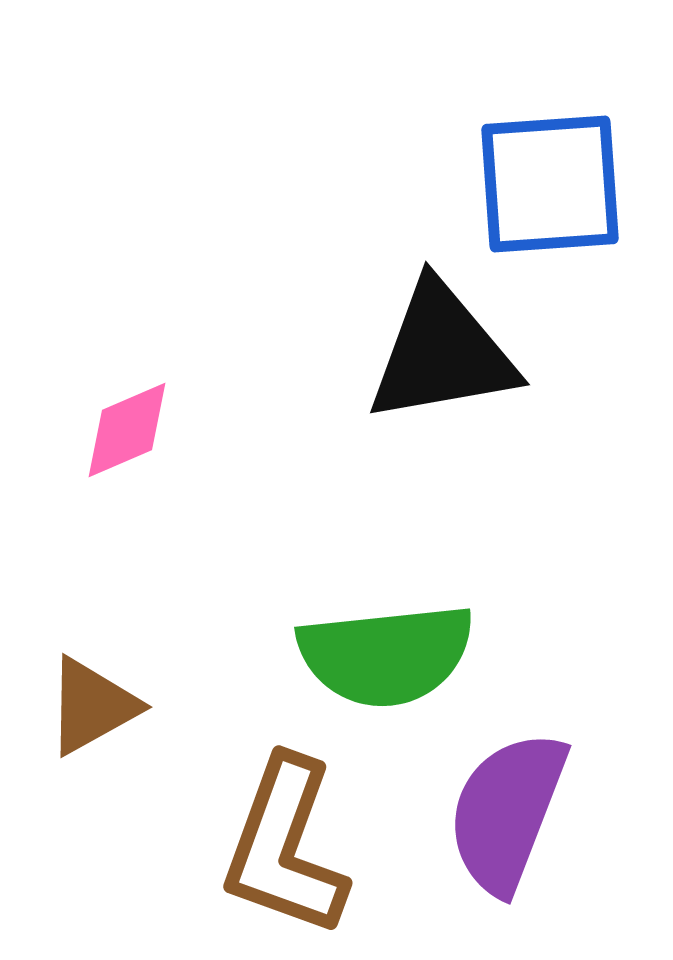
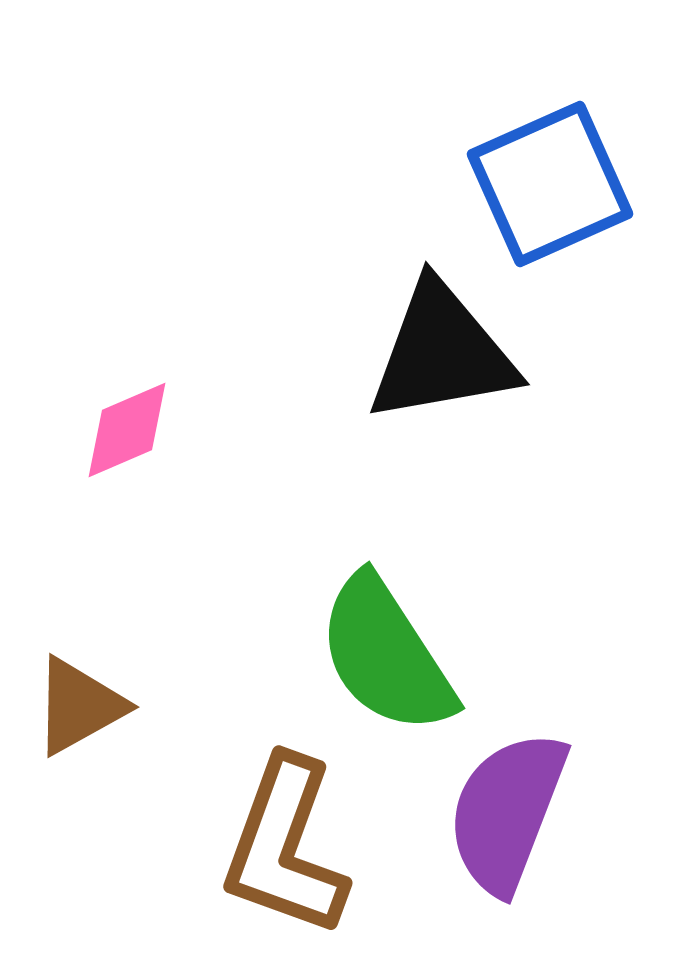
blue square: rotated 20 degrees counterclockwise
green semicircle: rotated 63 degrees clockwise
brown triangle: moved 13 px left
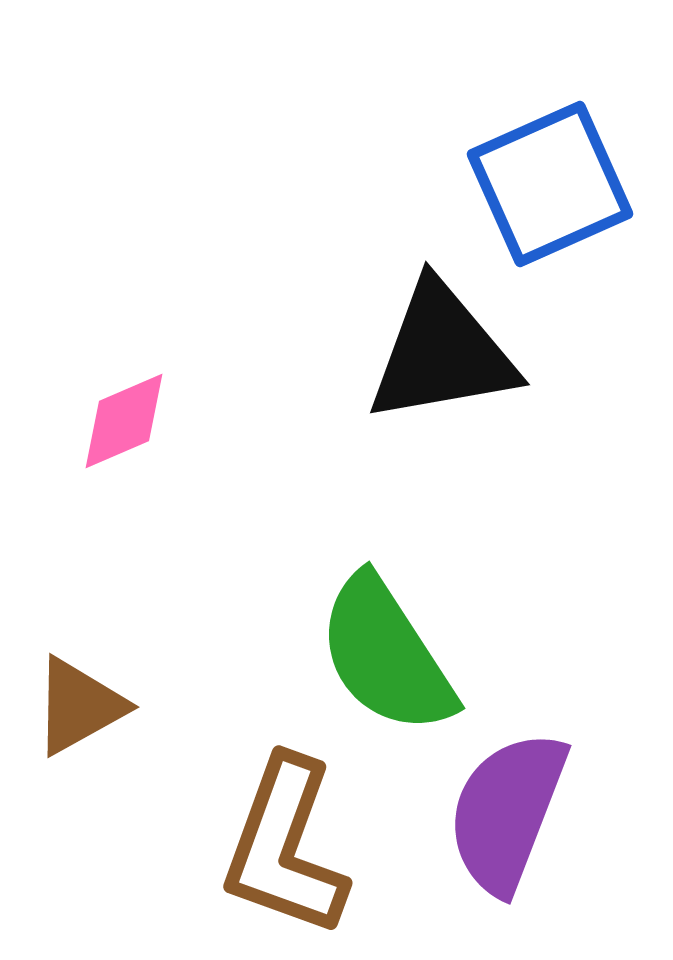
pink diamond: moved 3 px left, 9 px up
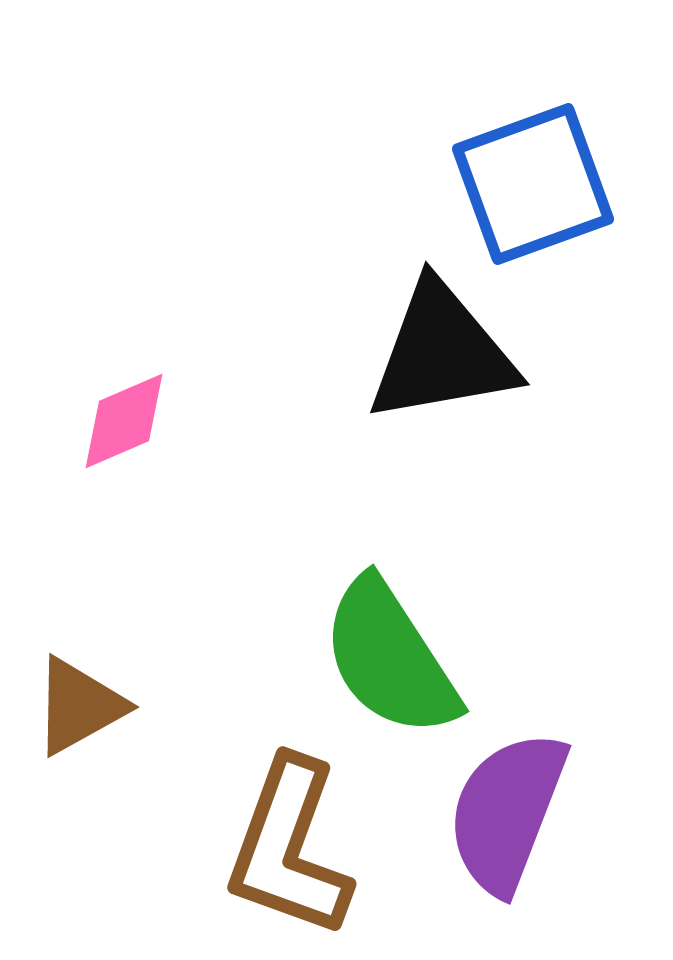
blue square: moved 17 px left; rotated 4 degrees clockwise
green semicircle: moved 4 px right, 3 px down
brown L-shape: moved 4 px right, 1 px down
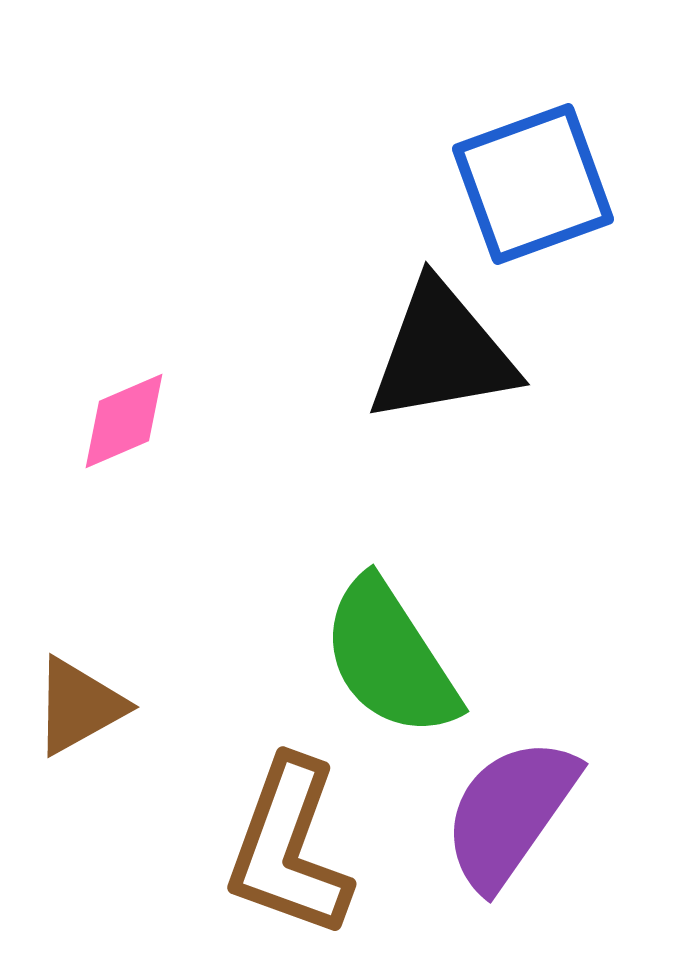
purple semicircle: moved 3 px right, 1 px down; rotated 14 degrees clockwise
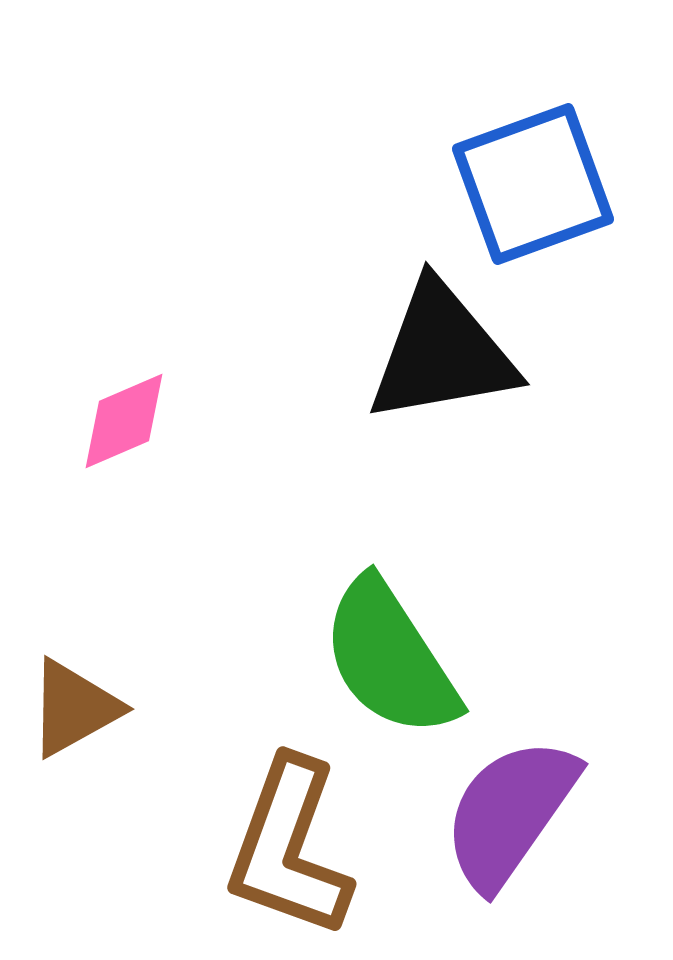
brown triangle: moved 5 px left, 2 px down
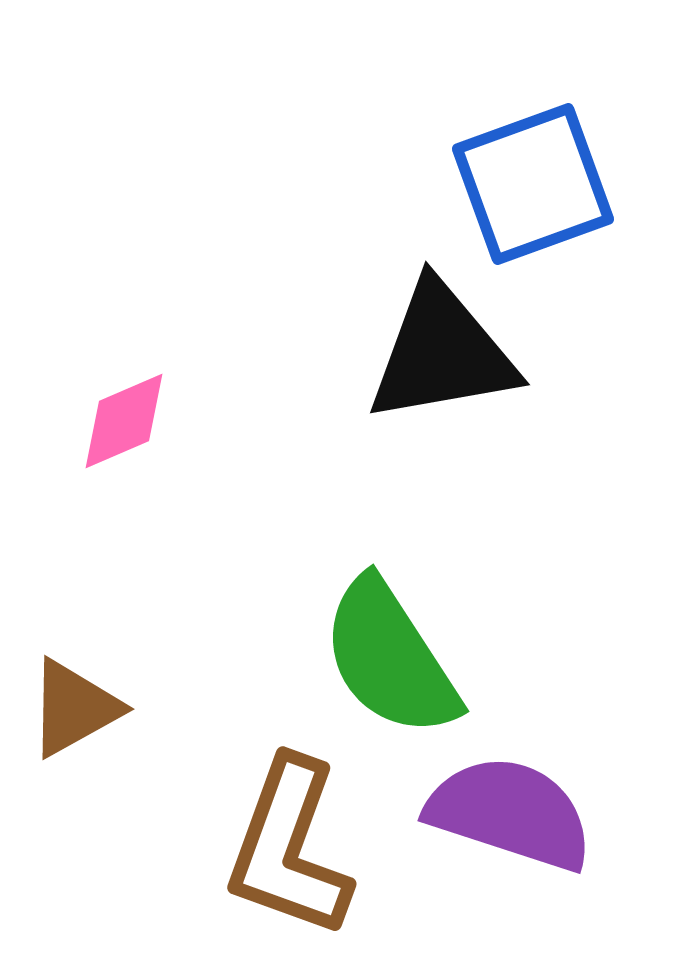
purple semicircle: rotated 73 degrees clockwise
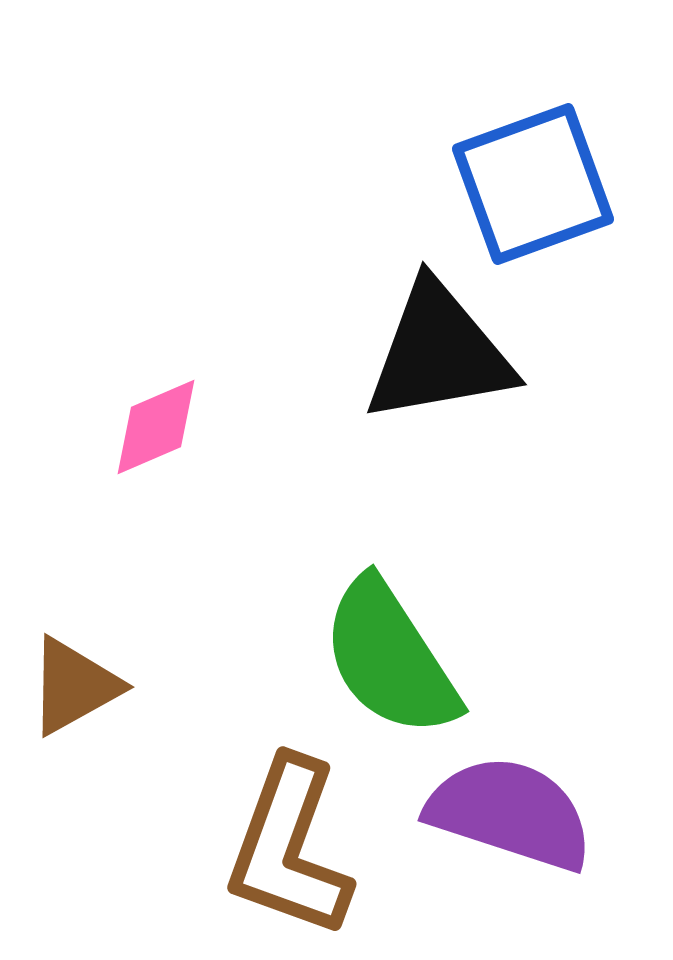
black triangle: moved 3 px left
pink diamond: moved 32 px right, 6 px down
brown triangle: moved 22 px up
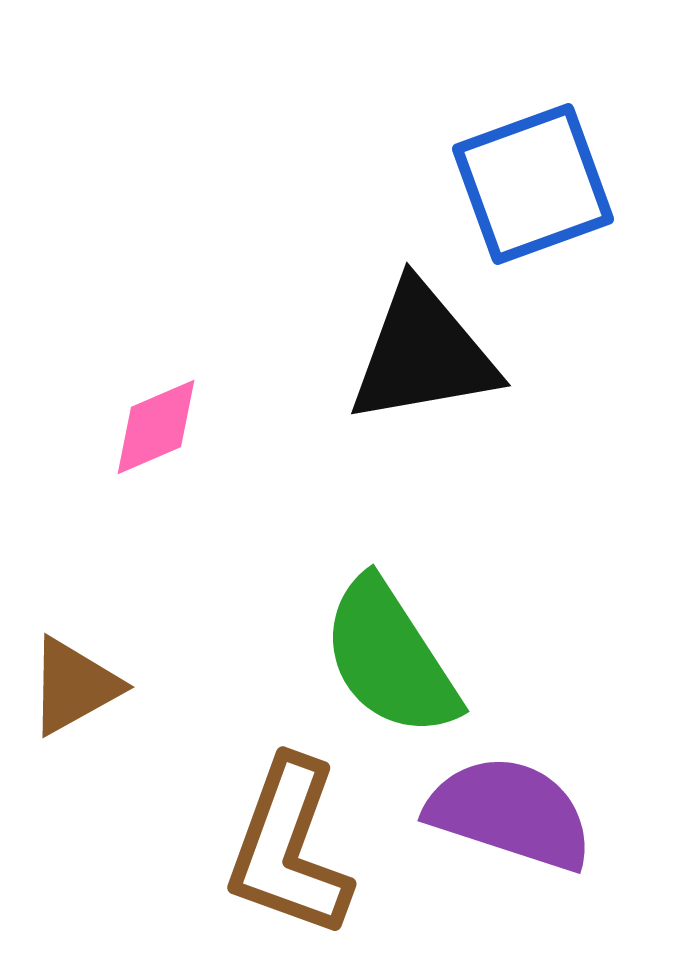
black triangle: moved 16 px left, 1 px down
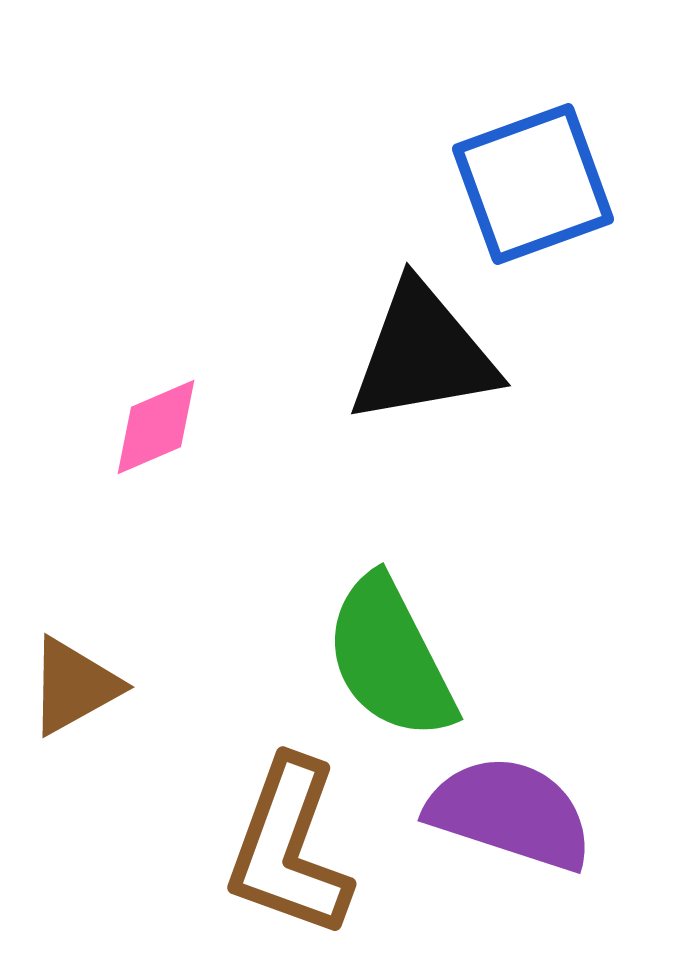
green semicircle: rotated 6 degrees clockwise
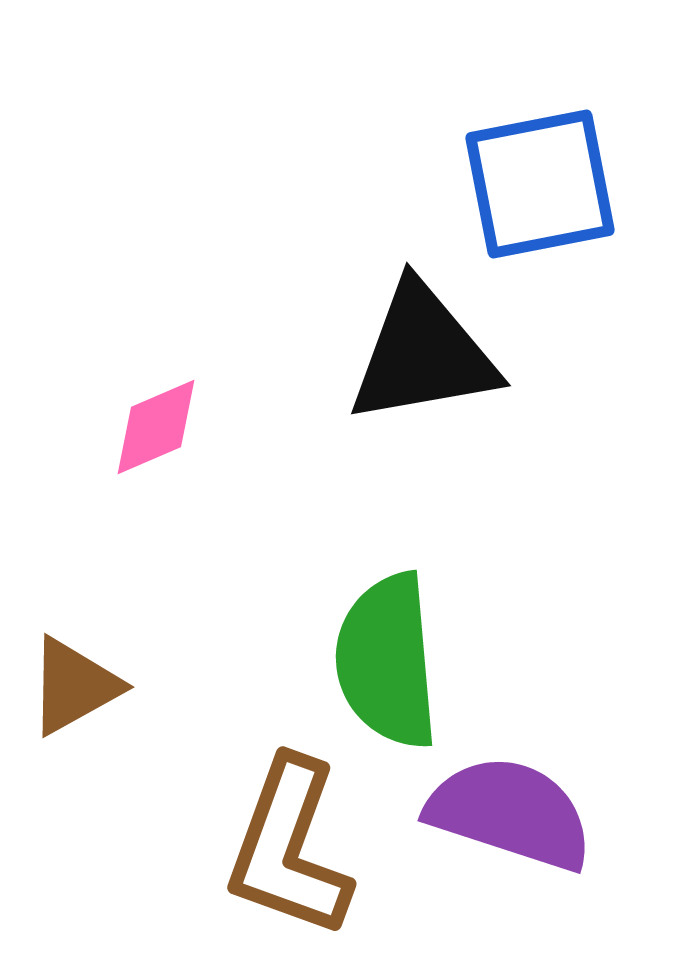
blue square: moved 7 px right; rotated 9 degrees clockwise
green semicircle: moved 3 px left, 3 px down; rotated 22 degrees clockwise
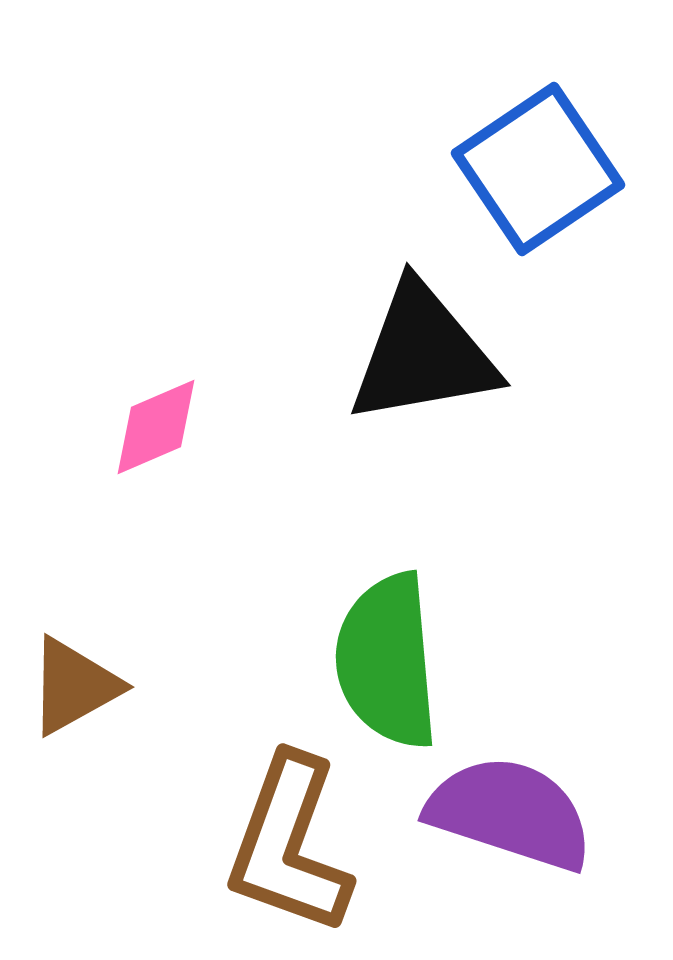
blue square: moved 2 px left, 15 px up; rotated 23 degrees counterclockwise
brown L-shape: moved 3 px up
